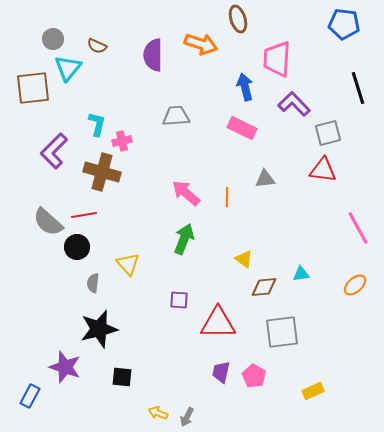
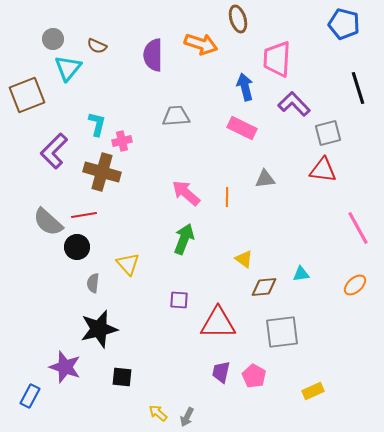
blue pentagon at (344, 24): rotated 8 degrees clockwise
brown square at (33, 88): moved 6 px left, 7 px down; rotated 15 degrees counterclockwise
yellow arrow at (158, 413): rotated 18 degrees clockwise
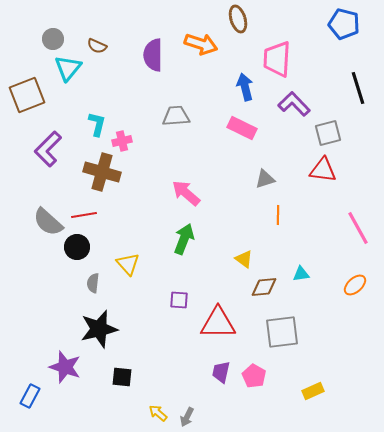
purple L-shape at (54, 151): moved 6 px left, 2 px up
gray triangle at (265, 179): rotated 10 degrees counterclockwise
orange line at (227, 197): moved 51 px right, 18 px down
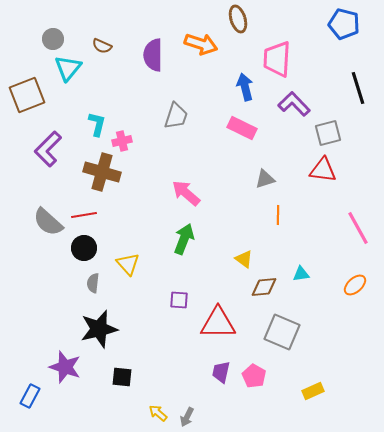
brown semicircle at (97, 46): moved 5 px right
gray trapezoid at (176, 116): rotated 112 degrees clockwise
black circle at (77, 247): moved 7 px right, 1 px down
gray square at (282, 332): rotated 30 degrees clockwise
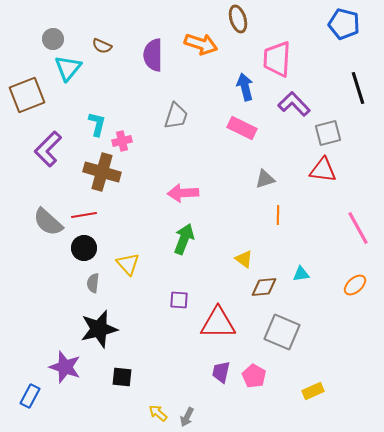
pink arrow at (186, 193): moved 3 px left; rotated 44 degrees counterclockwise
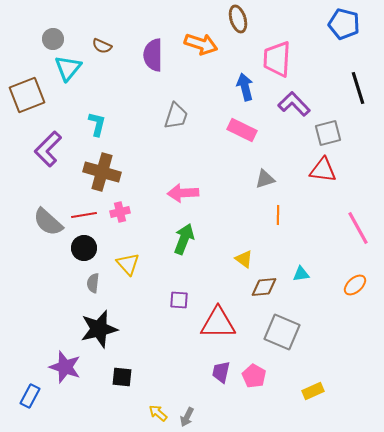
pink rectangle at (242, 128): moved 2 px down
pink cross at (122, 141): moved 2 px left, 71 px down
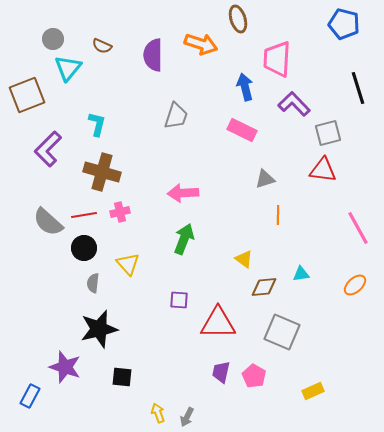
yellow arrow at (158, 413): rotated 30 degrees clockwise
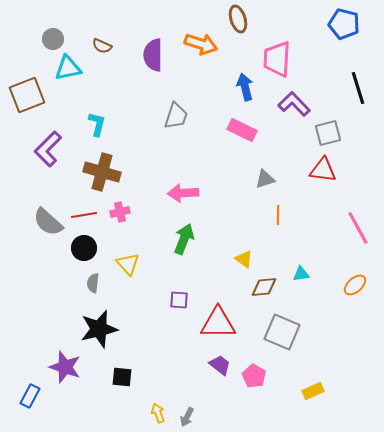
cyan triangle at (68, 68): rotated 40 degrees clockwise
purple trapezoid at (221, 372): moved 1 px left, 7 px up; rotated 115 degrees clockwise
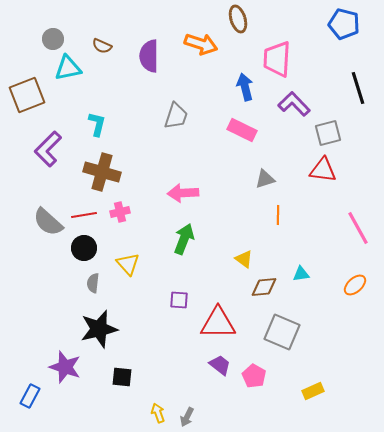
purple semicircle at (153, 55): moved 4 px left, 1 px down
